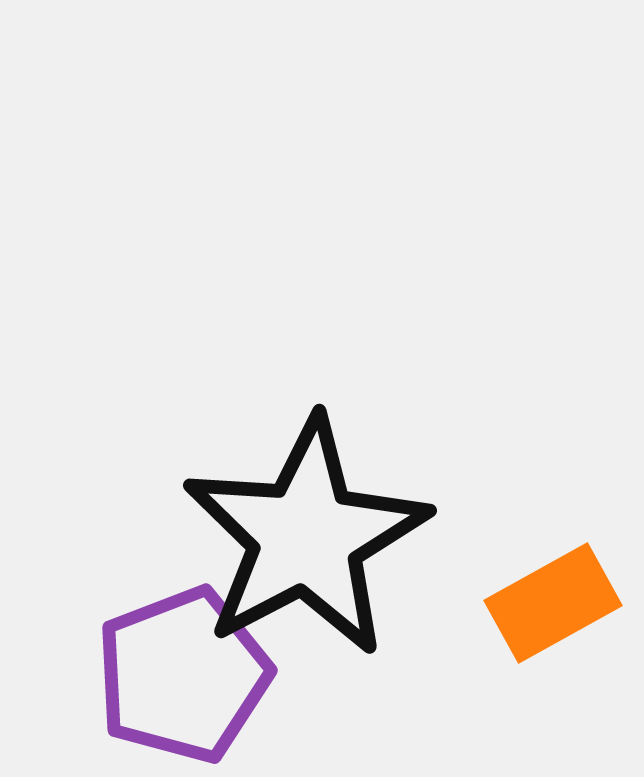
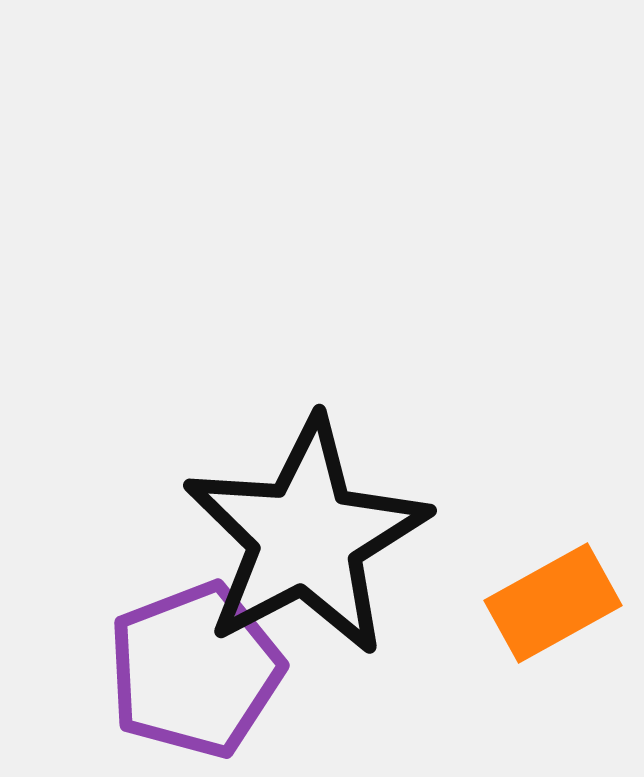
purple pentagon: moved 12 px right, 5 px up
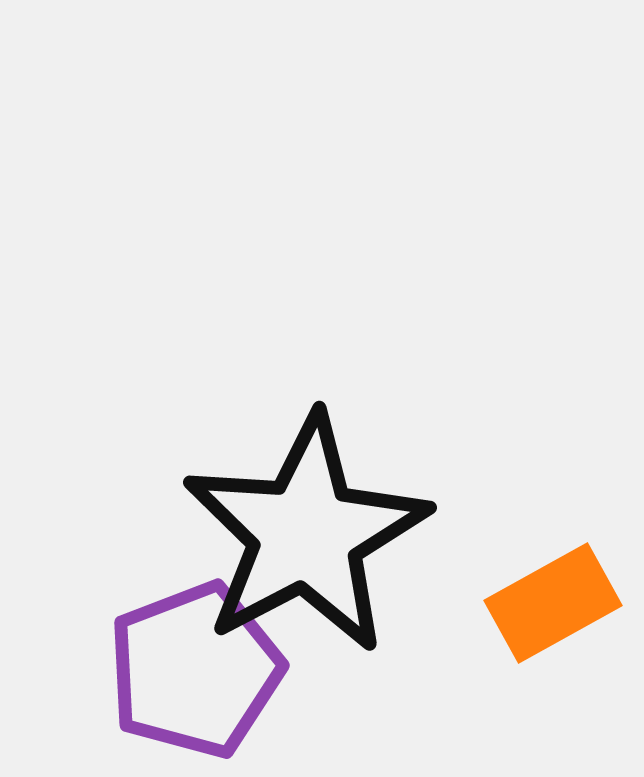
black star: moved 3 px up
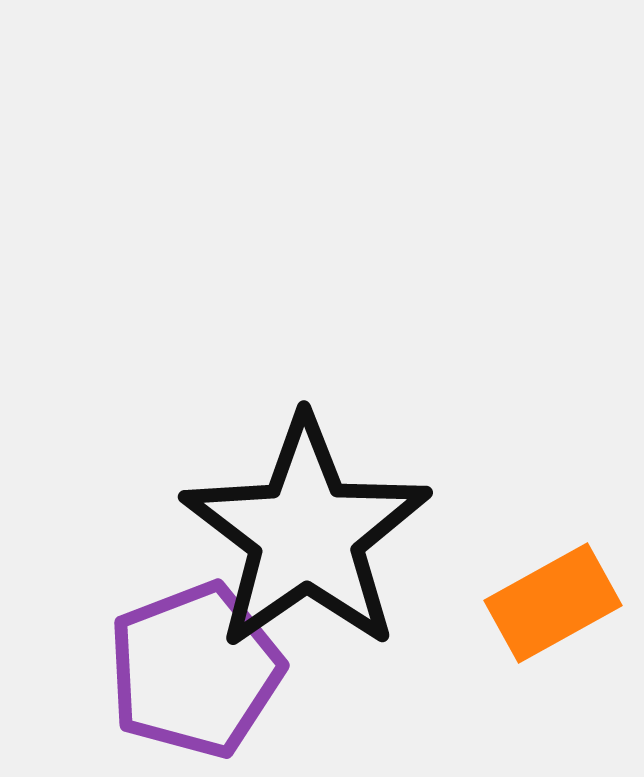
black star: rotated 7 degrees counterclockwise
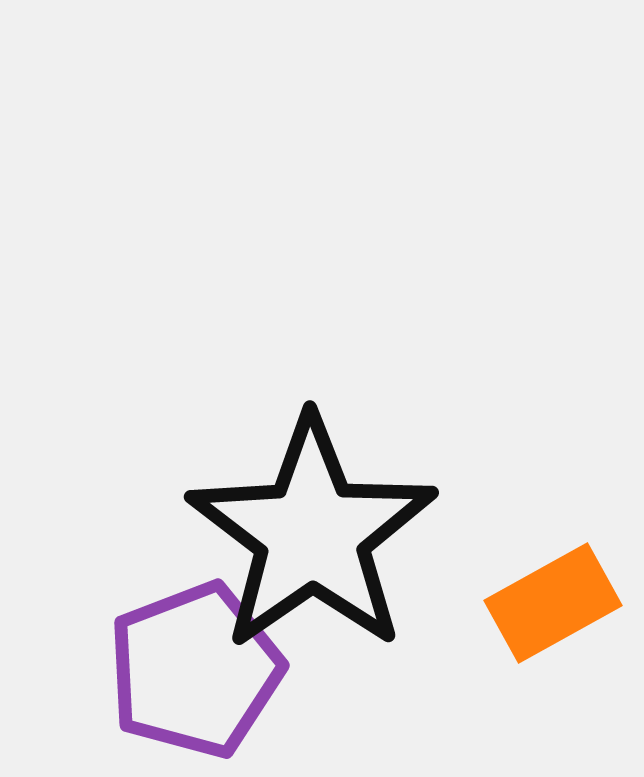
black star: moved 6 px right
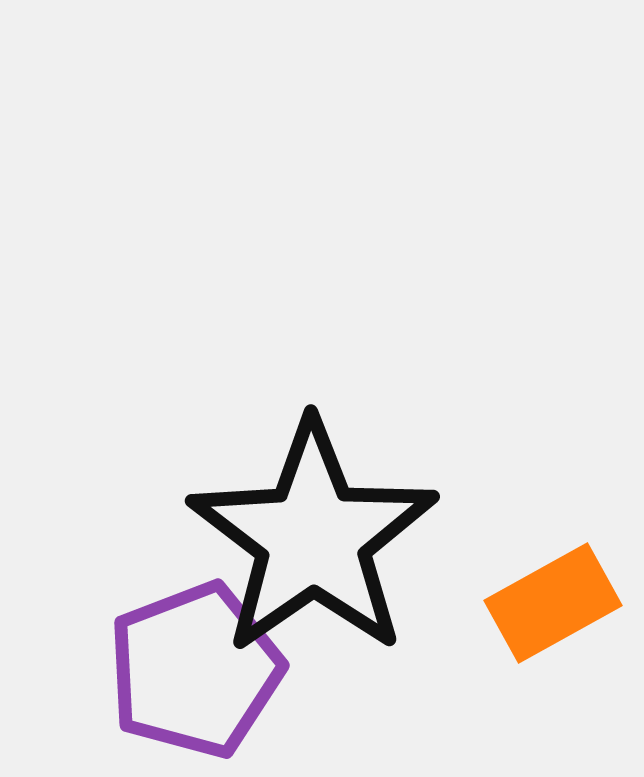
black star: moved 1 px right, 4 px down
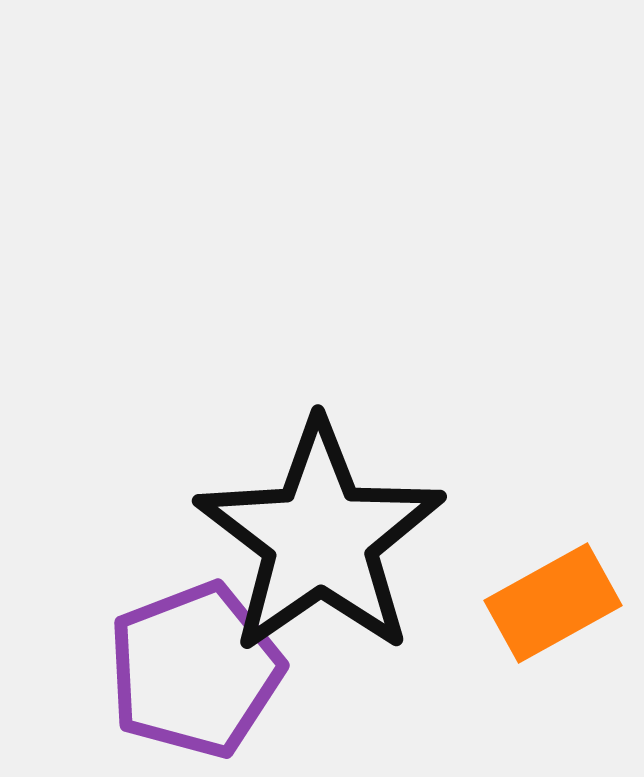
black star: moved 7 px right
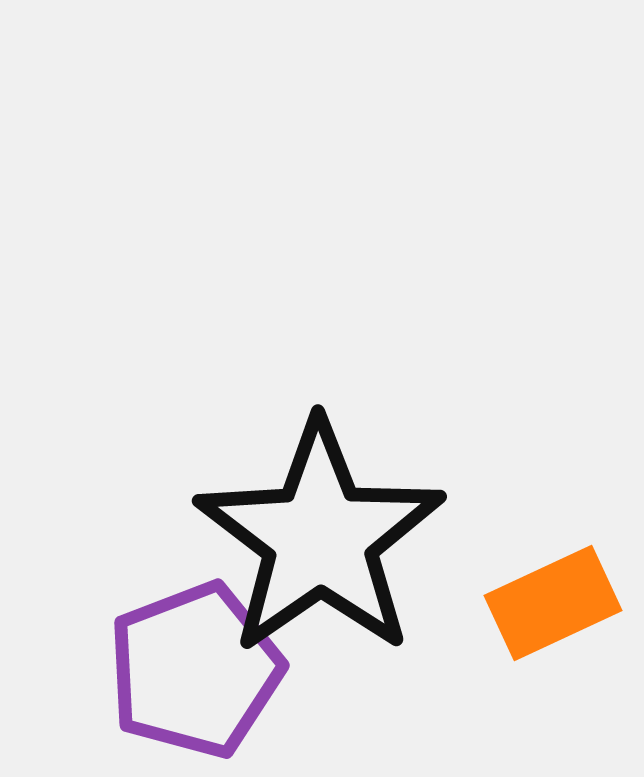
orange rectangle: rotated 4 degrees clockwise
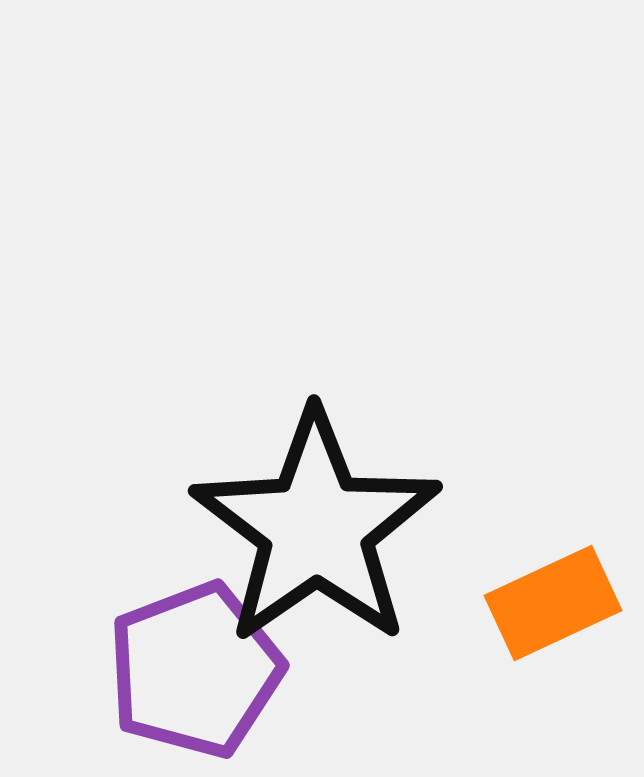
black star: moved 4 px left, 10 px up
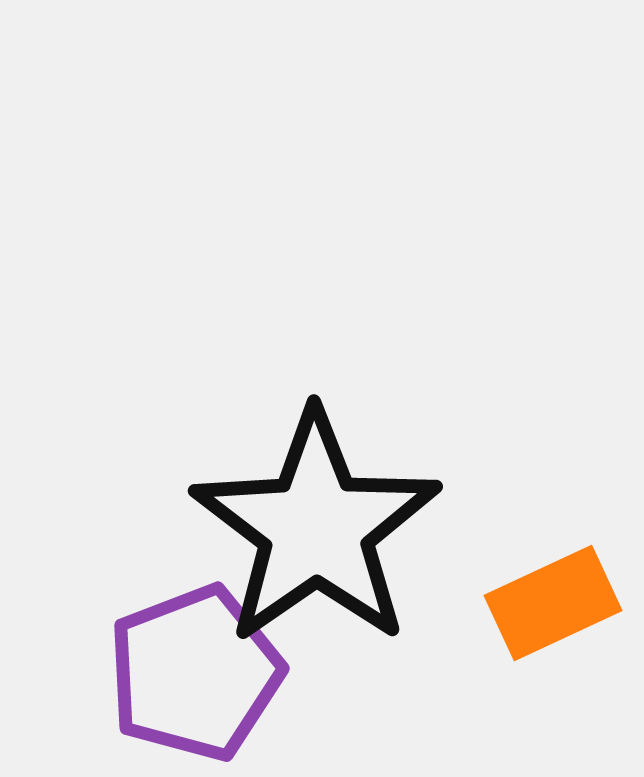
purple pentagon: moved 3 px down
